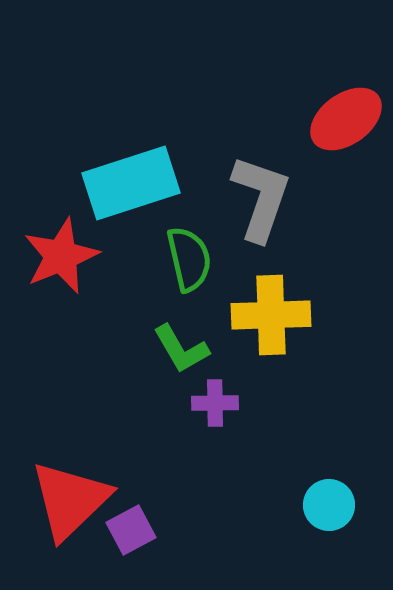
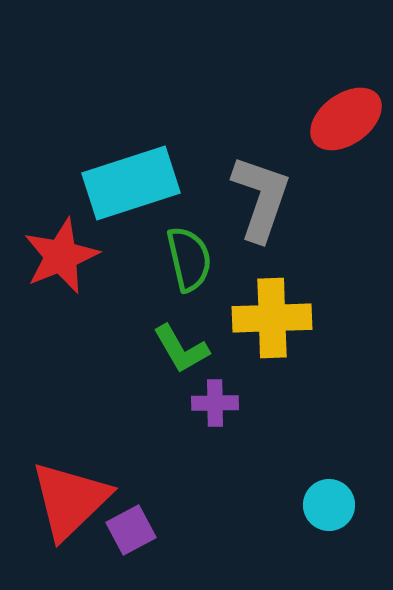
yellow cross: moved 1 px right, 3 px down
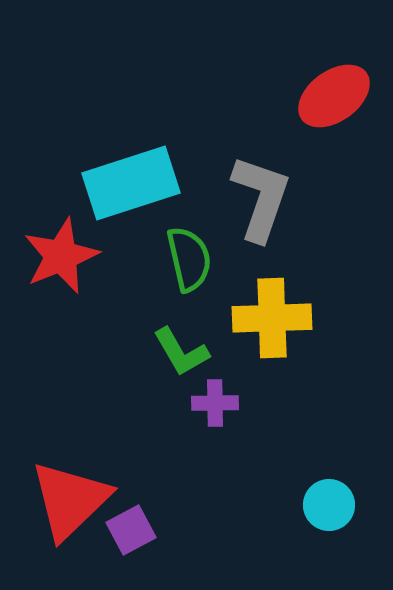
red ellipse: moved 12 px left, 23 px up
green L-shape: moved 3 px down
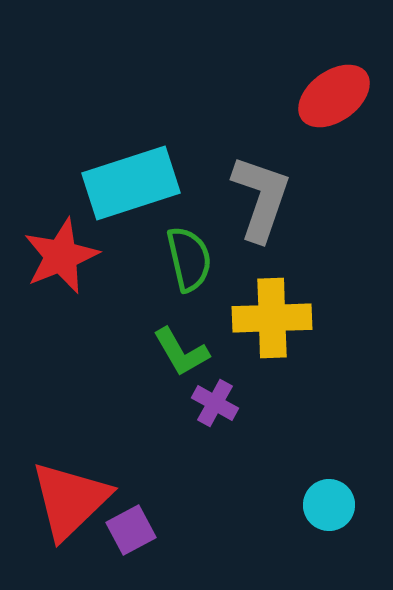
purple cross: rotated 30 degrees clockwise
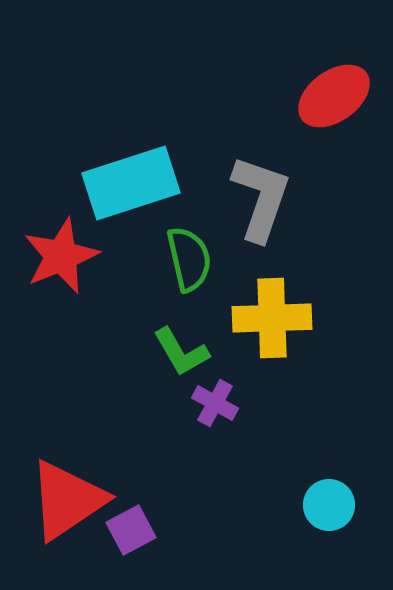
red triangle: moved 3 px left; rotated 10 degrees clockwise
